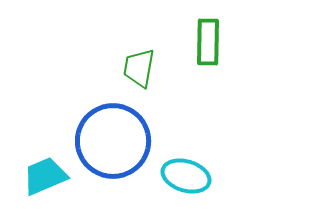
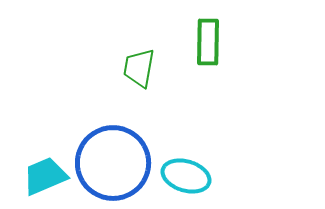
blue circle: moved 22 px down
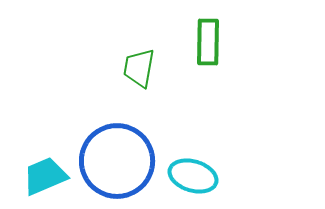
blue circle: moved 4 px right, 2 px up
cyan ellipse: moved 7 px right
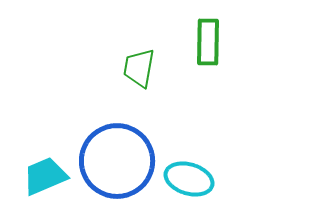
cyan ellipse: moved 4 px left, 3 px down
